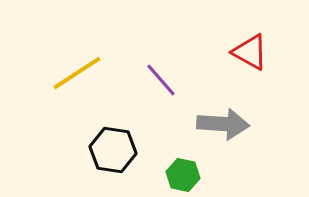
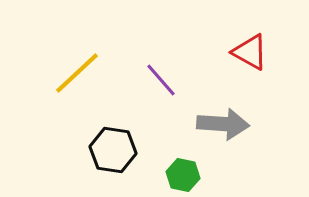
yellow line: rotated 10 degrees counterclockwise
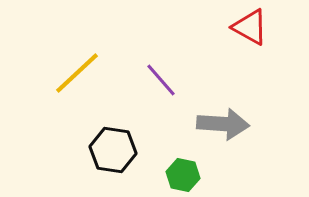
red triangle: moved 25 px up
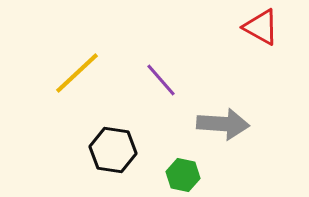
red triangle: moved 11 px right
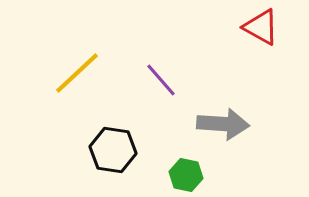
green hexagon: moved 3 px right
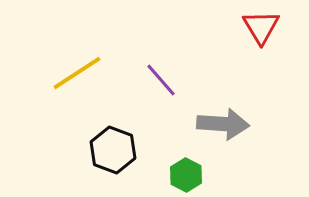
red triangle: rotated 30 degrees clockwise
yellow line: rotated 10 degrees clockwise
black hexagon: rotated 12 degrees clockwise
green hexagon: rotated 16 degrees clockwise
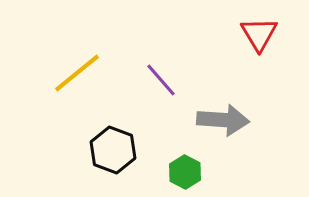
red triangle: moved 2 px left, 7 px down
yellow line: rotated 6 degrees counterclockwise
gray arrow: moved 4 px up
green hexagon: moved 1 px left, 3 px up
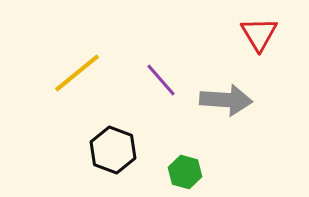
gray arrow: moved 3 px right, 20 px up
green hexagon: rotated 12 degrees counterclockwise
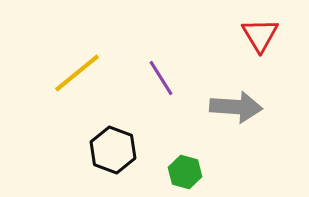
red triangle: moved 1 px right, 1 px down
purple line: moved 2 px up; rotated 9 degrees clockwise
gray arrow: moved 10 px right, 7 px down
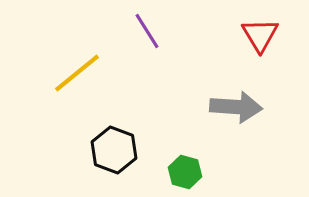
purple line: moved 14 px left, 47 px up
black hexagon: moved 1 px right
